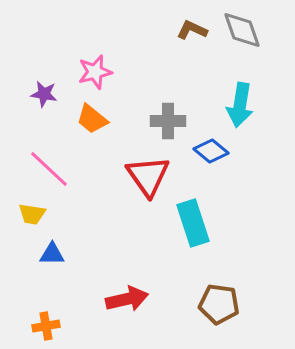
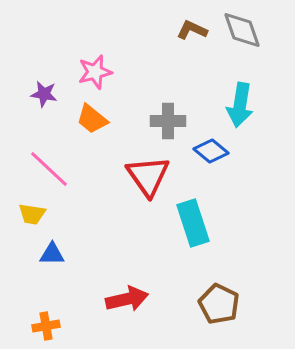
brown pentagon: rotated 18 degrees clockwise
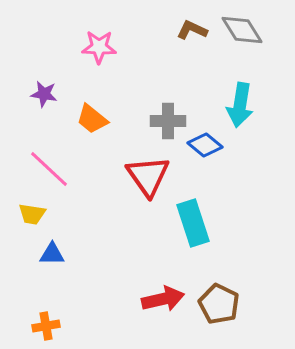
gray diamond: rotated 12 degrees counterclockwise
pink star: moved 4 px right, 25 px up; rotated 16 degrees clockwise
blue diamond: moved 6 px left, 6 px up
red arrow: moved 36 px right
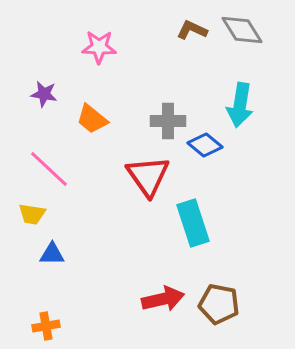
brown pentagon: rotated 15 degrees counterclockwise
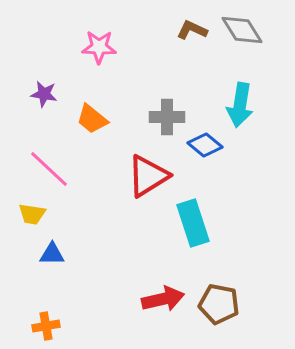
gray cross: moved 1 px left, 4 px up
red triangle: rotated 33 degrees clockwise
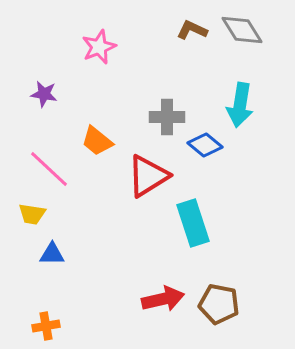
pink star: rotated 24 degrees counterclockwise
orange trapezoid: moved 5 px right, 22 px down
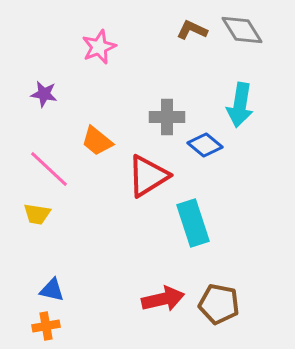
yellow trapezoid: moved 5 px right
blue triangle: moved 36 px down; rotated 12 degrees clockwise
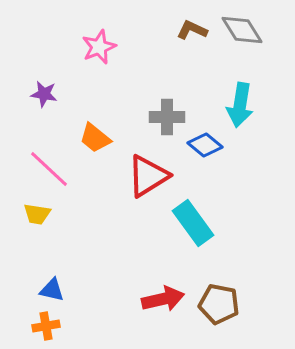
orange trapezoid: moved 2 px left, 3 px up
cyan rectangle: rotated 18 degrees counterclockwise
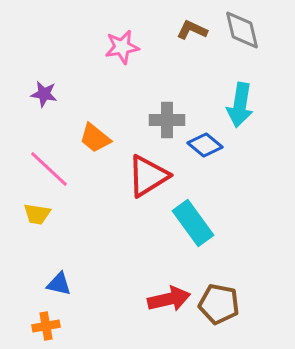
gray diamond: rotated 18 degrees clockwise
pink star: moved 23 px right; rotated 12 degrees clockwise
gray cross: moved 3 px down
blue triangle: moved 7 px right, 6 px up
red arrow: moved 6 px right
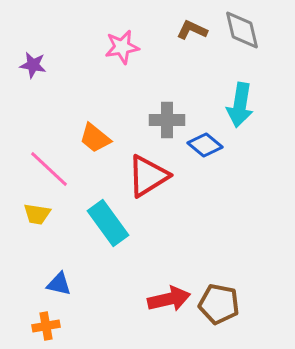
purple star: moved 11 px left, 29 px up
cyan rectangle: moved 85 px left
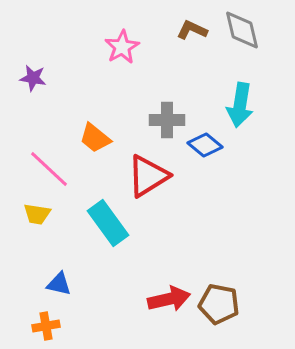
pink star: rotated 20 degrees counterclockwise
purple star: moved 13 px down
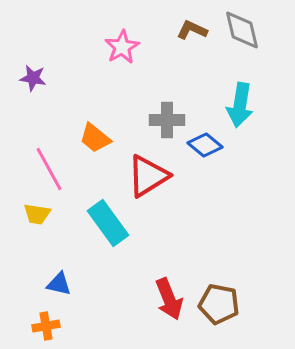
pink line: rotated 18 degrees clockwise
red arrow: rotated 81 degrees clockwise
